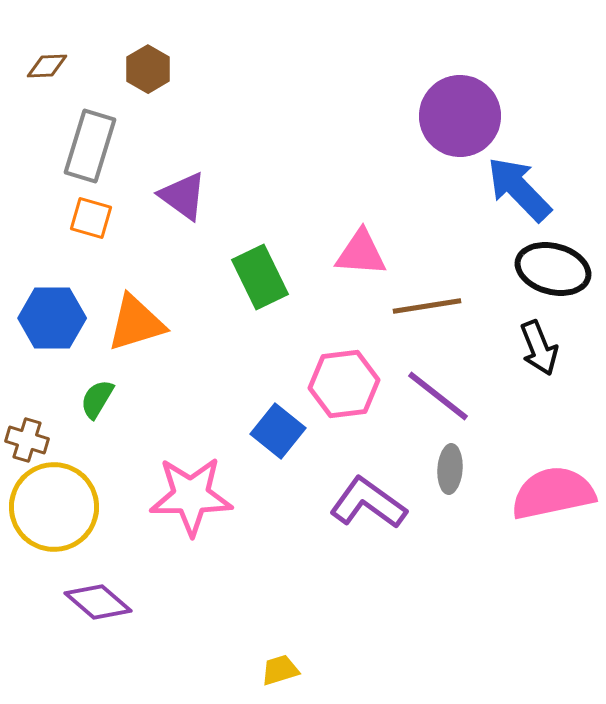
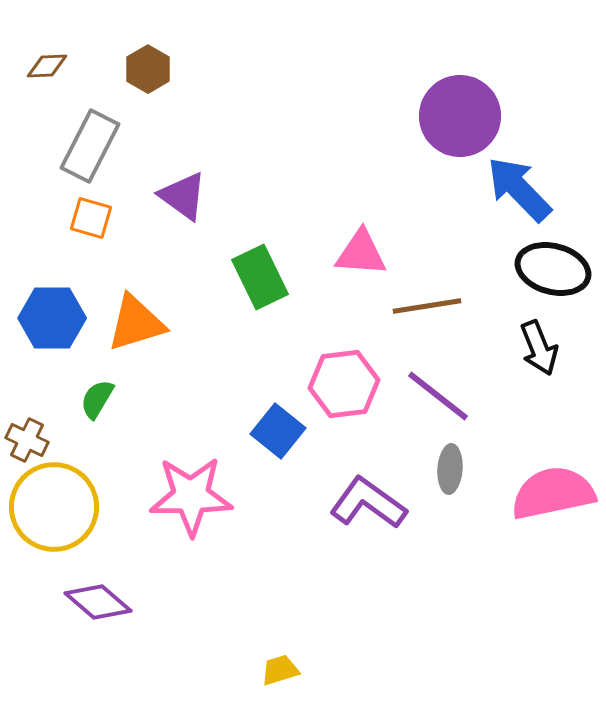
gray rectangle: rotated 10 degrees clockwise
brown cross: rotated 9 degrees clockwise
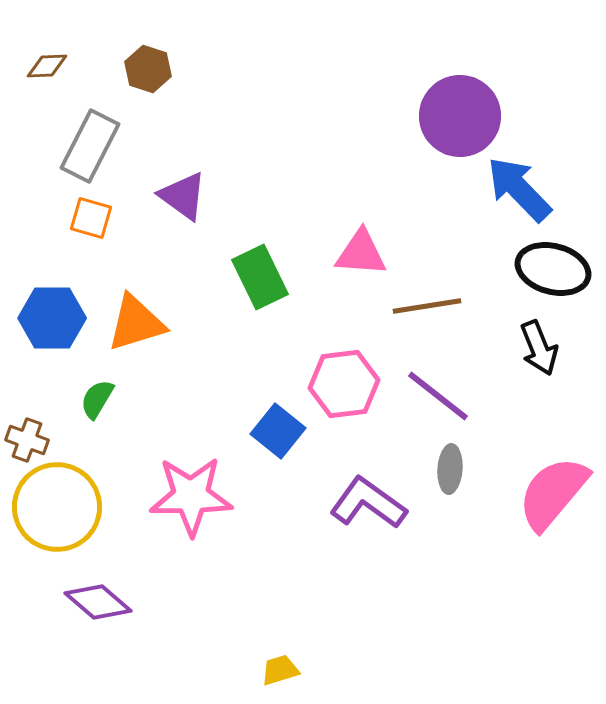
brown hexagon: rotated 12 degrees counterclockwise
brown cross: rotated 6 degrees counterclockwise
pink semicircle: rotated 38 degrees counterclockwise
yellow circle: moved 3 px right
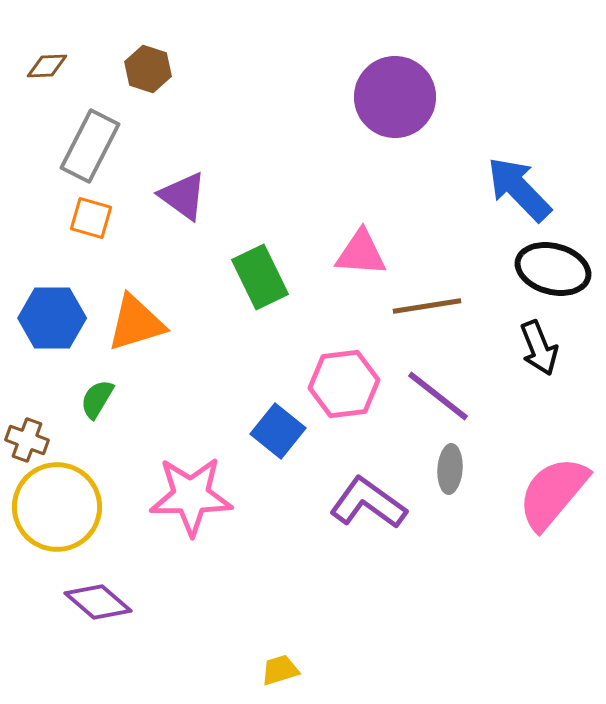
purple circle: moved 65 px left, 19 px up
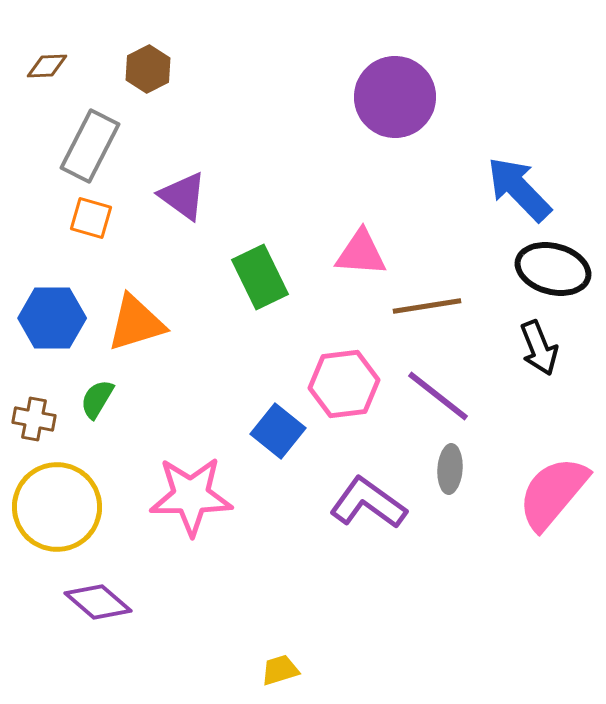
brown hexagon: rotated 15 degrees clockwise
brown cross: moved 7 px right, 21 px up; rotated 9 degrees counterclockwise
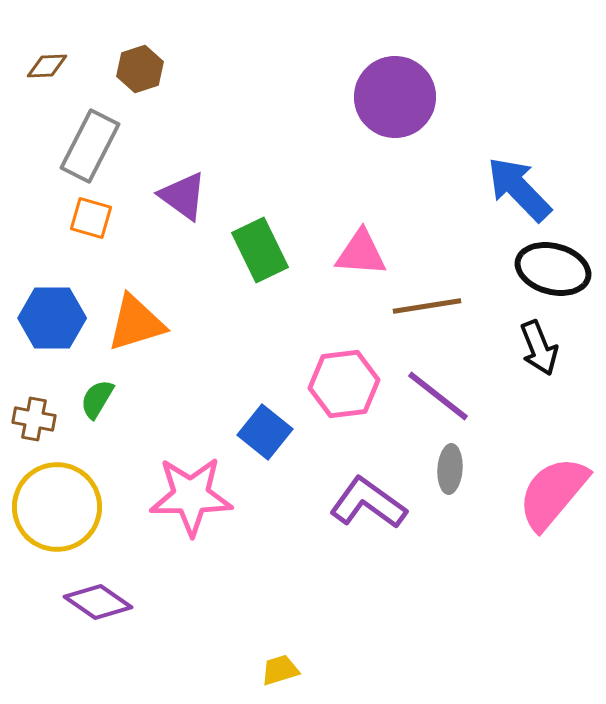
brown hexagon: moved 8 px left; rotated 9 degrees clockwise
green rectangle: moved 27 px up
blue square: moved 13 px left, 1 px down
purple diamond: rotated 6 degrees counterclockwise
